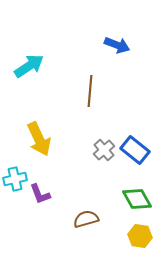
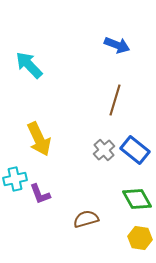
cyan arrow: moved 1 px up; rotated 100 degrees counterclockwise
brown line: moved 25 px right, 9 px down; rotated 12 degrees clockwise
yellow hexagon: moved 2 px down
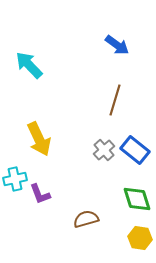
blue arrow: rotated 15 degrees clockwise
green diamond: rotated 12 degrees clockwise
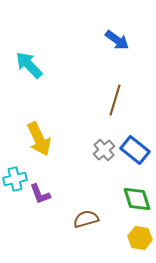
blue arrow: moved 5 px up
